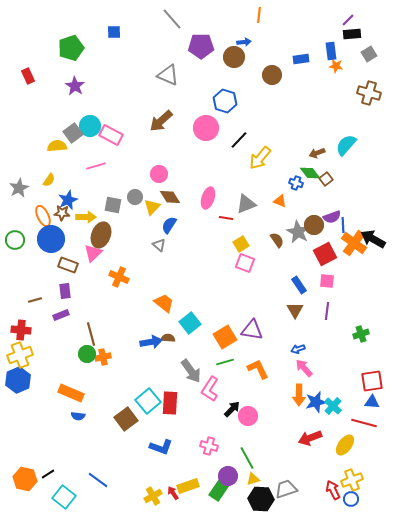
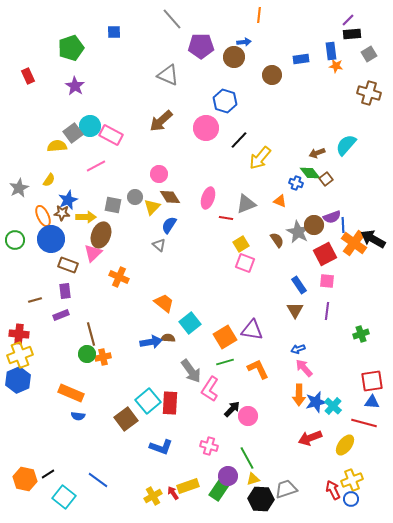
pink line at (96, 166): rotated 12 degrees counterclockwise
red cross at (21, 330): moved 2 px left, 4 px down
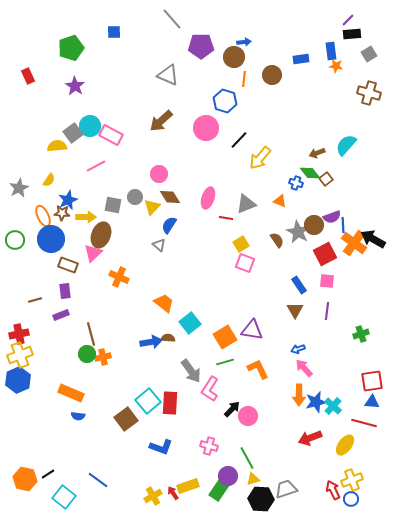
orange line at (259, 15): moved 15 px left, 64 px down
red cross at (19, 334): rotated 18 degrees counterclockwise
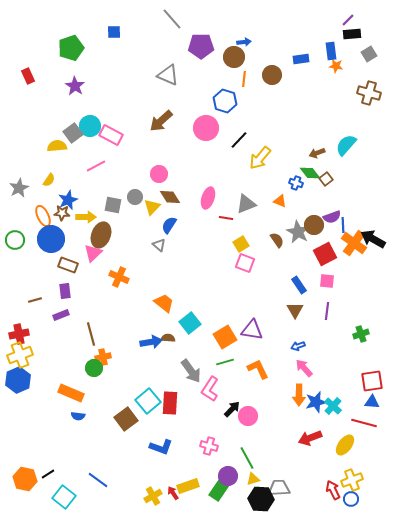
blue arrow at (298, 349): moved 3 px up
green circle at (87, 354): moved 7 px right, 14 px down
gray trapezoid at (286, 489): moved 7 px left, 1 px up; rotated 15 degrees clockwise
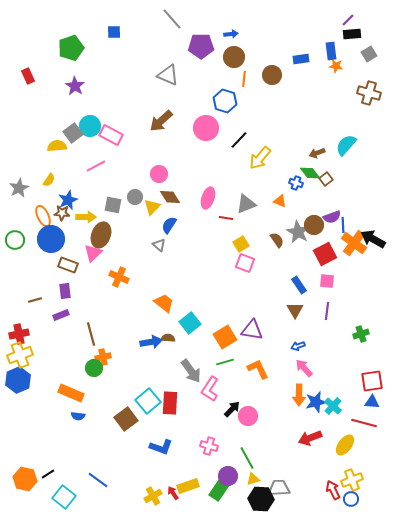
blue arrow at (244, 42): moved 13 px left, 8 px up
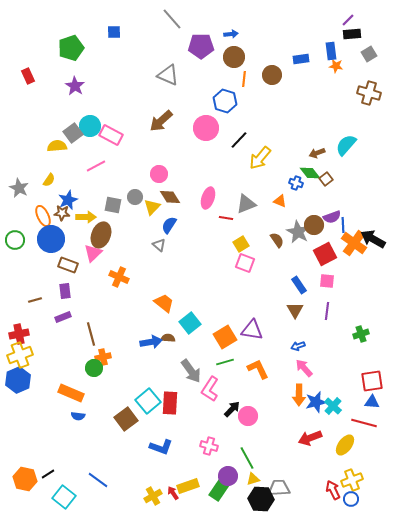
gray star at (19, 188): rotated 18 degrees counterclockwise
purple rectangle at (61, 315): moved 2 px right, 2 px down
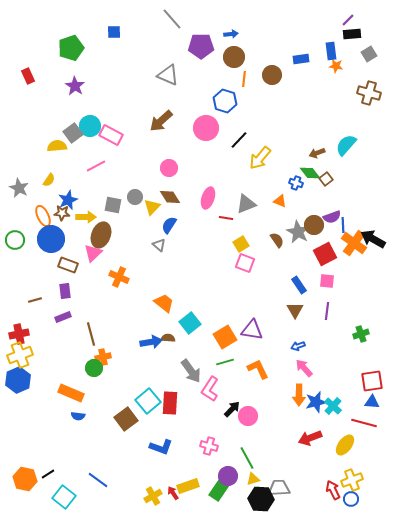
pink circle at (159, 174): moved 10 px right, 6 px up
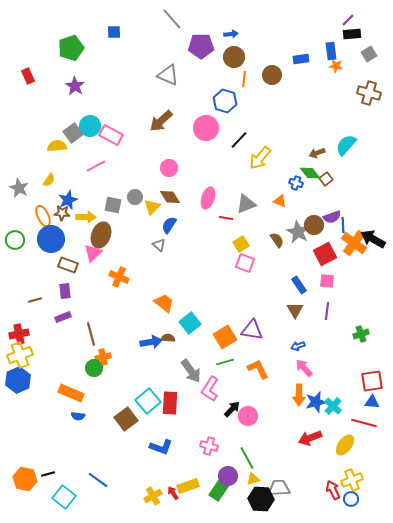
black line at (48, 474): rotated 16 degrees clockwise
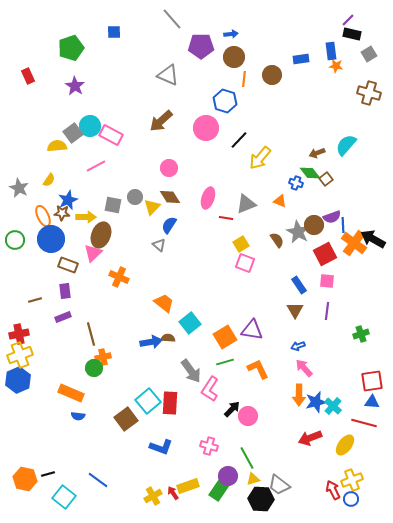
black rectangle at (352, 34): rotated 18 degrees clockwise
gray trapezoid at (279, 488): moved 3 px up; rotated 140 degrees counterclockwise
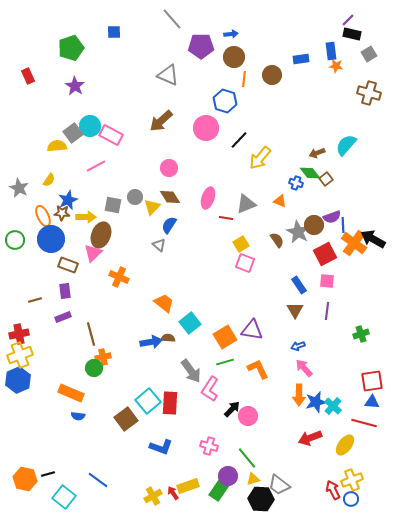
green line at (247, 458): rotated 10 degrees counterclockwise
